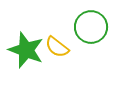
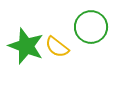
green star: moved 4 px up
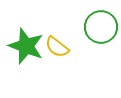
green circle: moved 10 px right
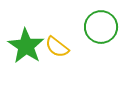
green star: rotated 12 degrees clockwise
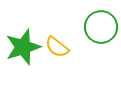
green star: moved 3 px left, 1 px down; rotated 21 degrees clockwise
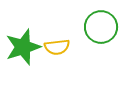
yellow semicircle: rotated 45 degrees counterclockwise
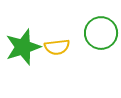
green circle: moved 6 px down
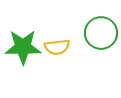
green star: rotated 18 degrees clockwise
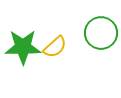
yellow semicircle: moved 2 px left; rotated 35 degrees counterclockwise
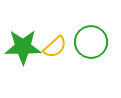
green circle: moved 10 px left, 9 px down
